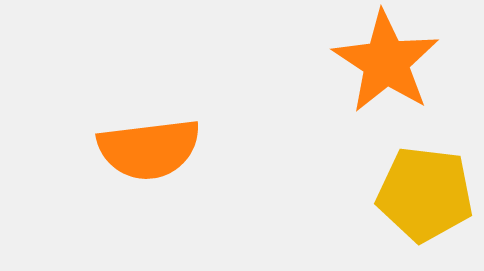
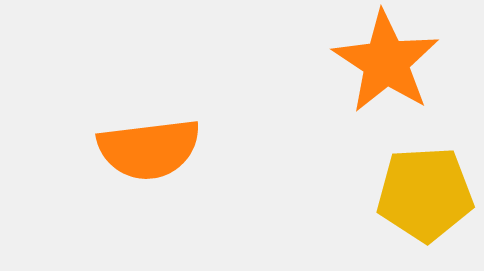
yellow pentagon: rotated 10 degrees counterclockwise
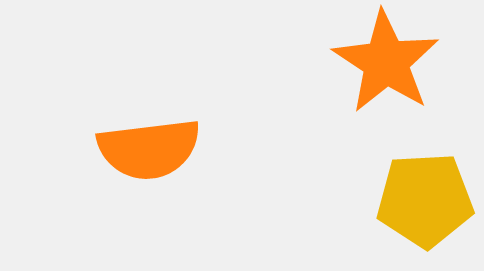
yellow pentagon: moved 6 px down
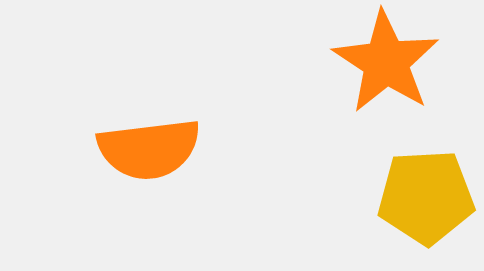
yellow pentagon: moved 1 px right, 3 px up
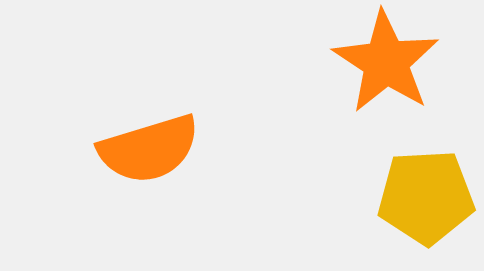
orange semicircle: rotated 10 degrees counterclockwise
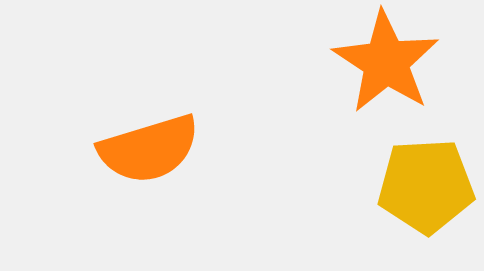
yellow pentagon: moved 11 px up
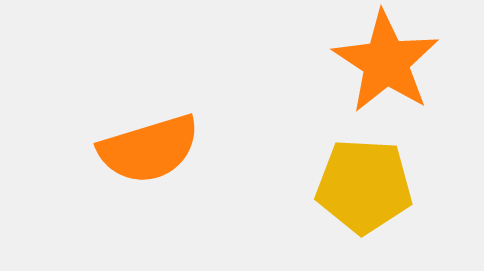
yellow pentagon: moved 62 px left; rotated 6 degrees clockwise
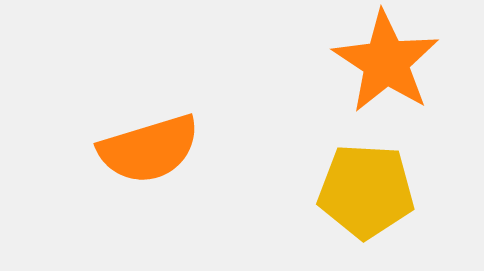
yellow pentagon: moved 2 px right, 5 px down
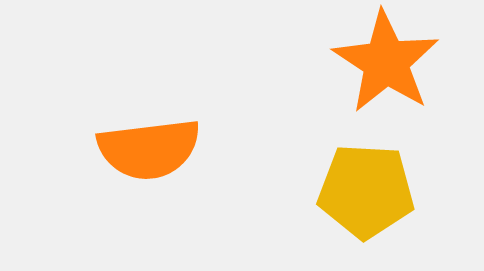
orange semicircle: rotated 10 degrees clockwise
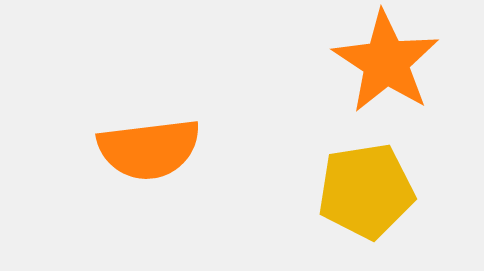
yellow pentagon: rotated 12 degrees counterclockwise
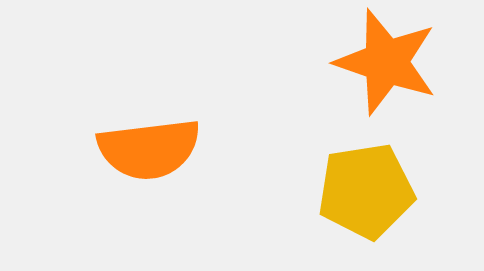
orange star: rotated 14 degrees counterclockwise
